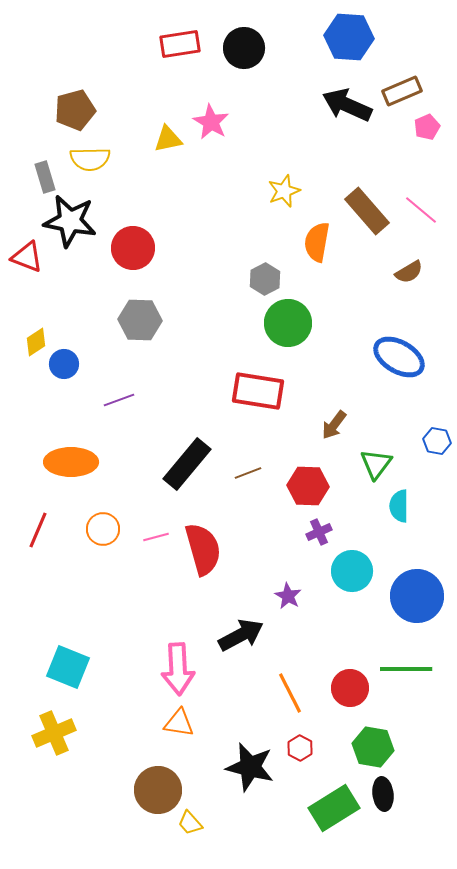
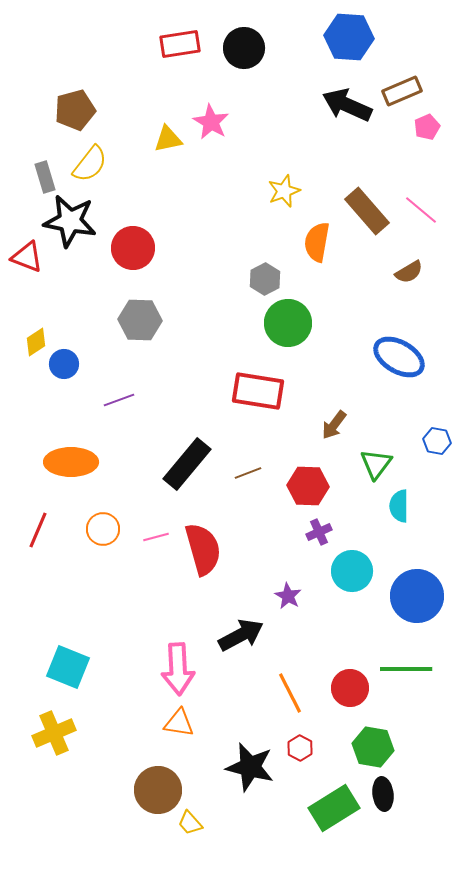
yellow semicircle at (90, 159): moved 5 px down; rotated 51 degrees counterclockwise
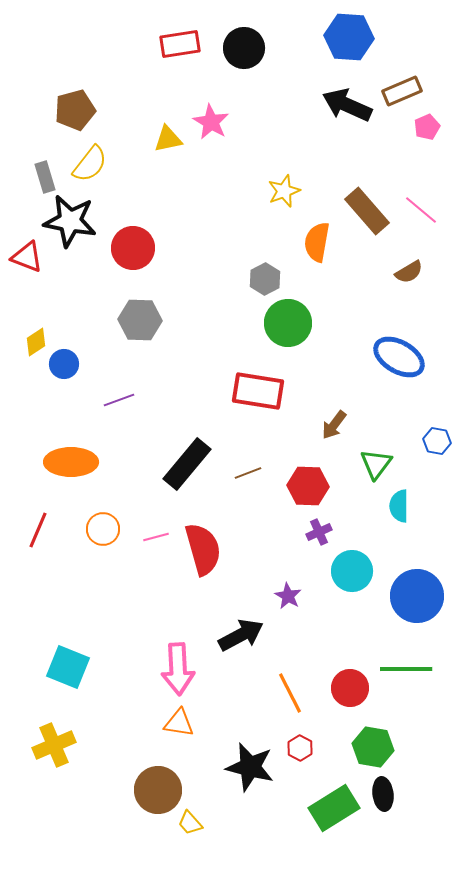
yellow cross at (54, 733): moved 12 px down
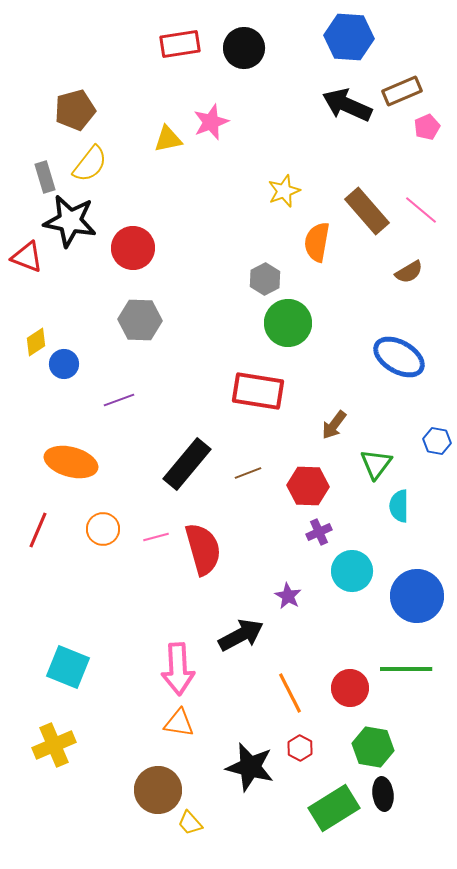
pink star at (211, 122): rotated 21 degrees clockwise
orange ellipse at (71, 462): rotated 15 degrees clockwise
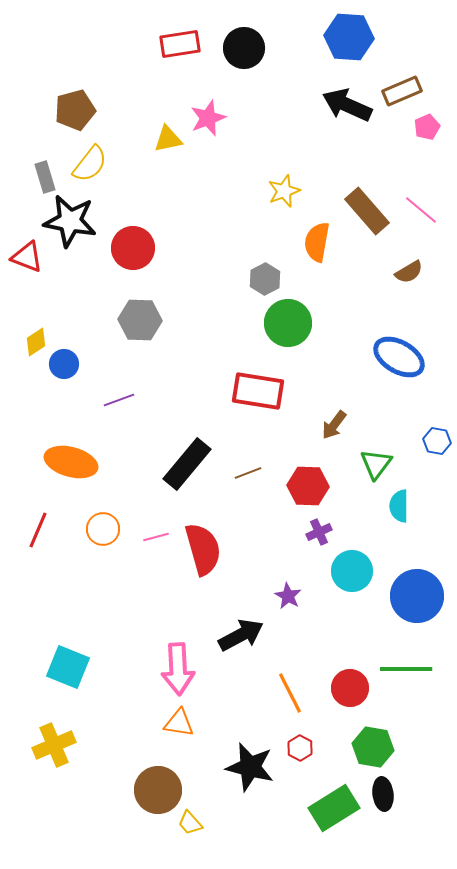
pink star at (211, 122): moved 3 px left, 4 px up
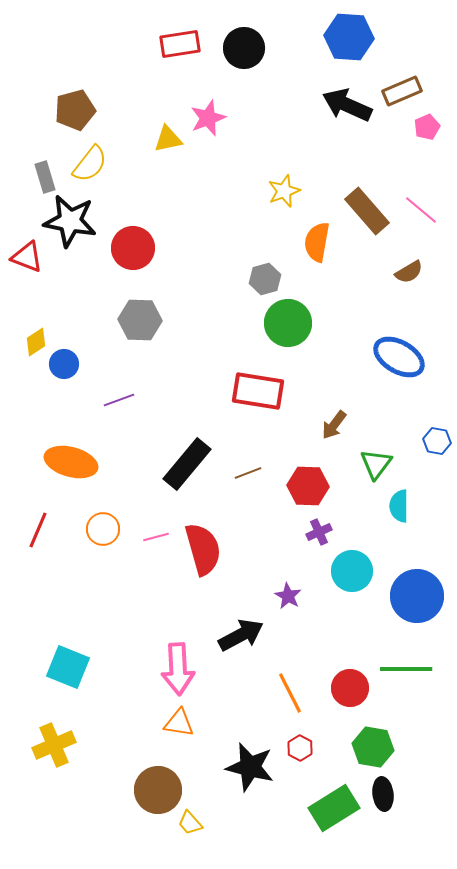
gray hexagon at (265, 279): rotated 12 degrees clockwise
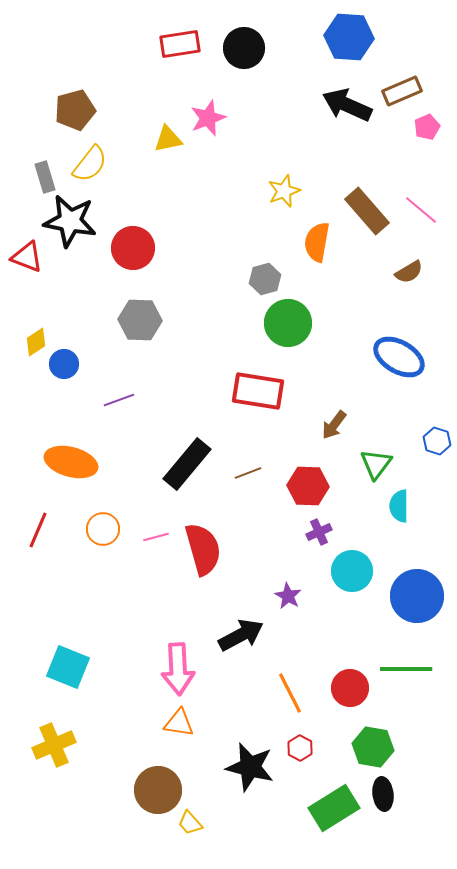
blue hexagon at (437, 441): rotated 8 degrees clockwise
